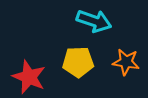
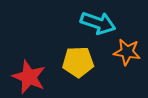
cyan arrow: moved 4 px right, 2 px down
orange star: moved 1 px right, 10 px up
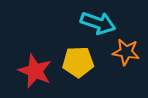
orange star: moved 1 px left
red star: moved 6 px right, 6 px up
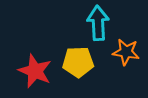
cyan arrow: rotated 112 degrees counterclockwise
